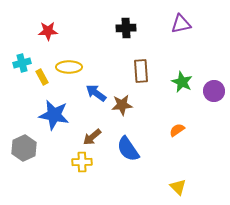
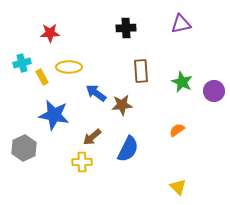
red star: moved 2 px right, 2 px down
blue semicircle: rotated 120 degrees counterclockwise
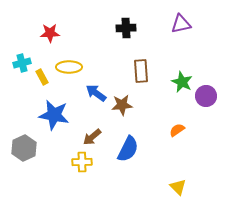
purple circle: moved 8 px left, 5 px down
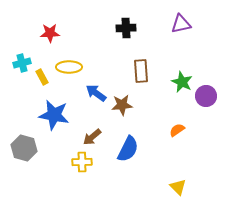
gray hexagon: rotated 20 degrees counterclockwise
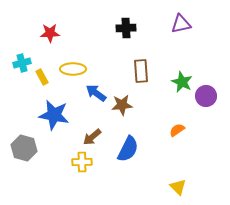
yellow ellipse: moved 4 px right, 2 px down
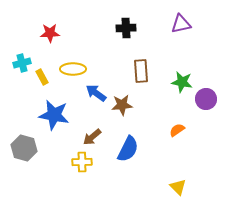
green star: rotated 15 degrees counterclockwise
purple circle: moved 3 px down
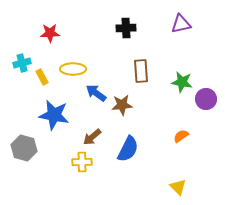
orange semicircle: moved 4 px right, 6 px down
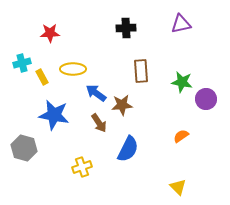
brown arrow: moved 7 px right, 14 px up; rotated 84 degrees counterclockwise
yellow cross: moved 5 px down; rotated 18 degrees counterclockwise
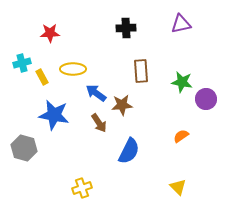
blue semicircle: moved 1 px right, 2 px down
yellow cross: moved 21 px down
